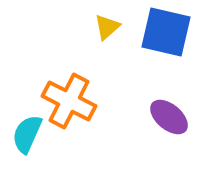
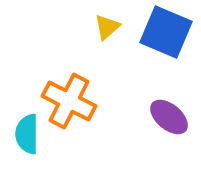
blue square: rotated 10 degrees clockwise
cyan semicircle: rotated 24 degrees counterclockwise
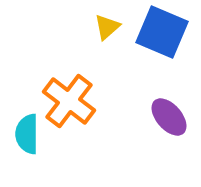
blue square: moved 4 px left
orange cross: rotated 10 degrees clockwise
purple ellipse: rotated 9 degrees clockwise
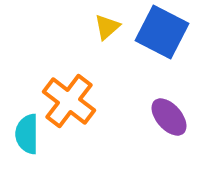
blue square: rotated 4 degrees clockwise
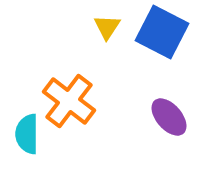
yellow triangle: rotated 16 degrees counterclockwise
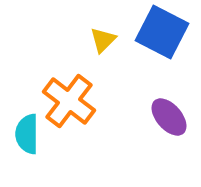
yellow triangle: moved 4 px left, 13 px down; rotated 12 degrees clockwise
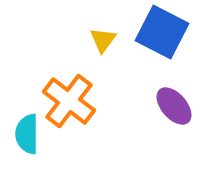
yellow triangle: rotated 8 degrees counterclockwise
purple ellipse: moved 5 px right, 11 px up
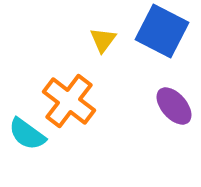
blue square: moved 1 px up
cyan semicircle: rotated 54 degrees counterclockwise
